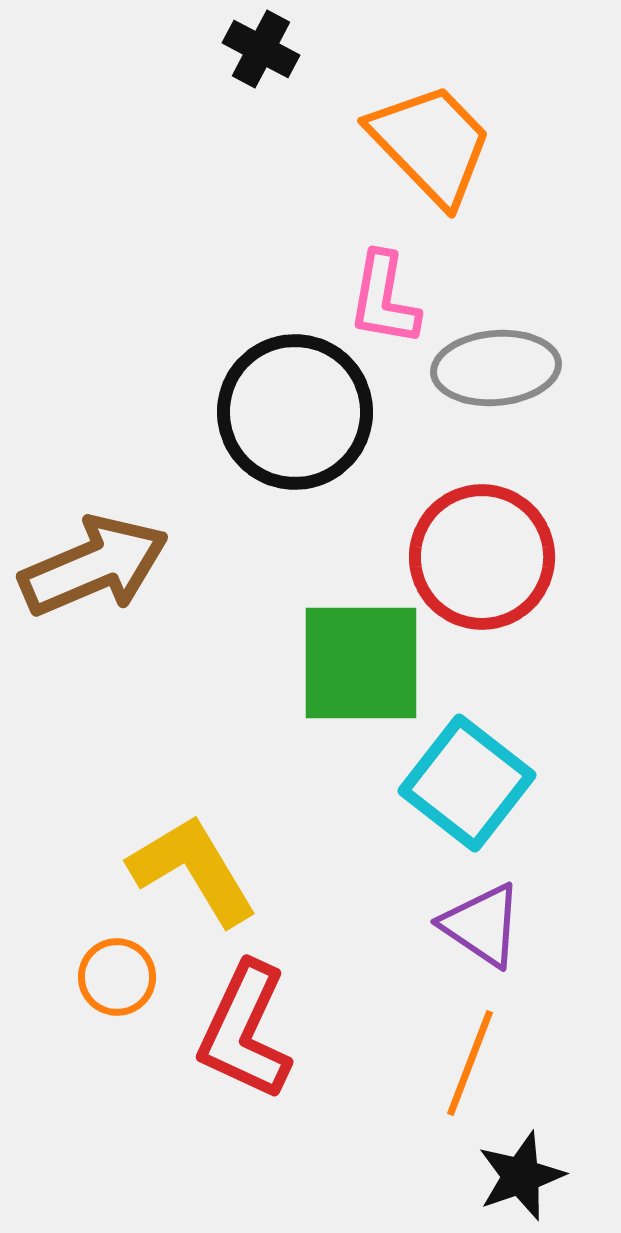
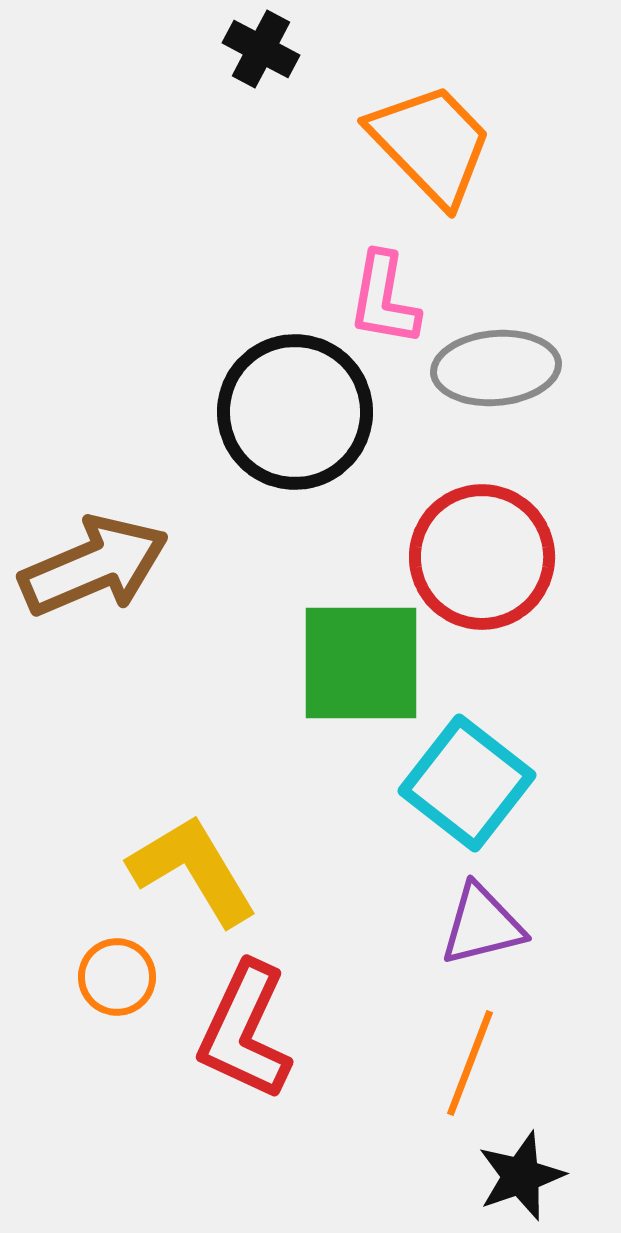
purple triangle: rotated 48 degrees counterclockwise
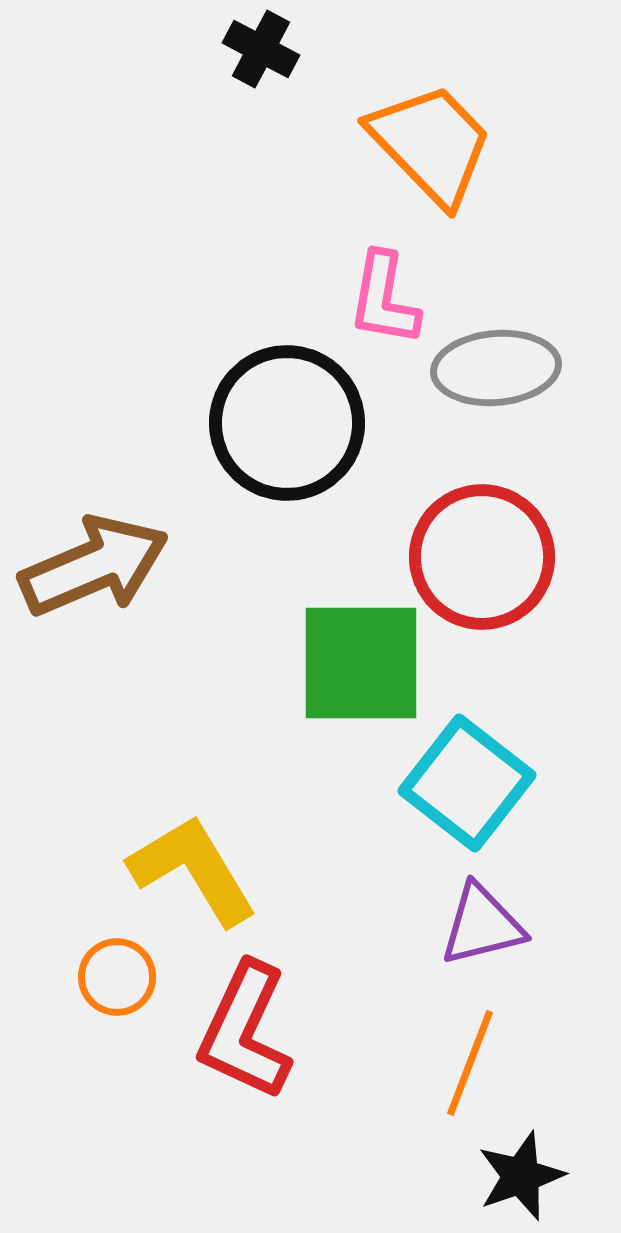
black circle: moved 8 px left, 11 px down
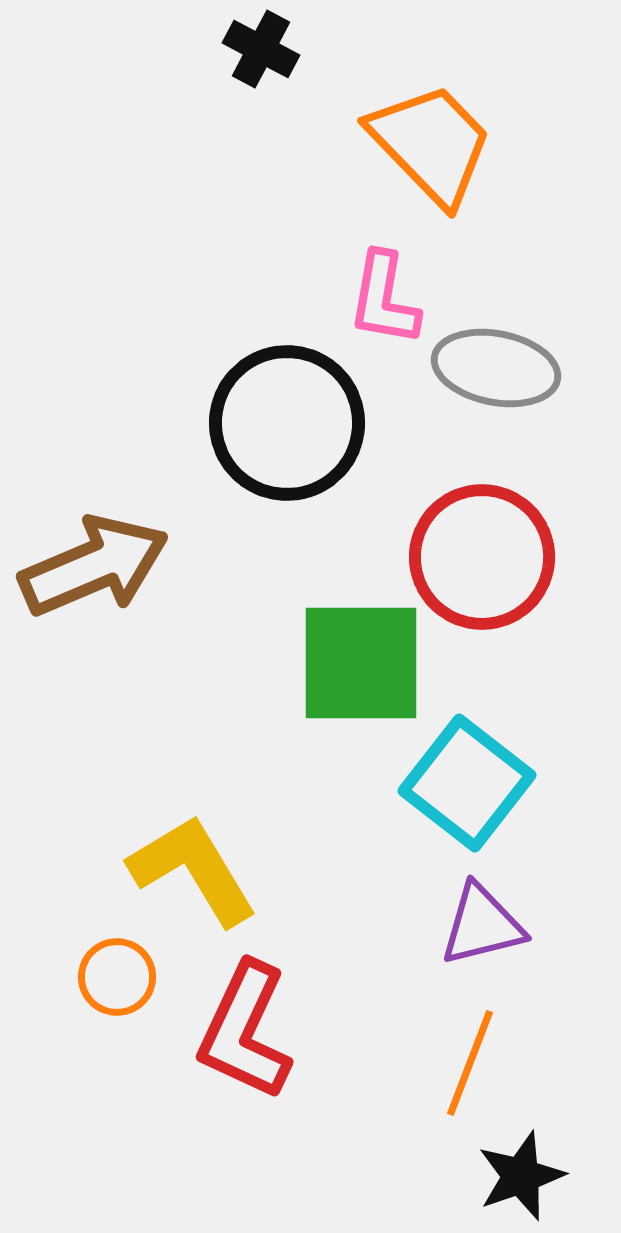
gray ellipse: rotated 16 degrees clockwise
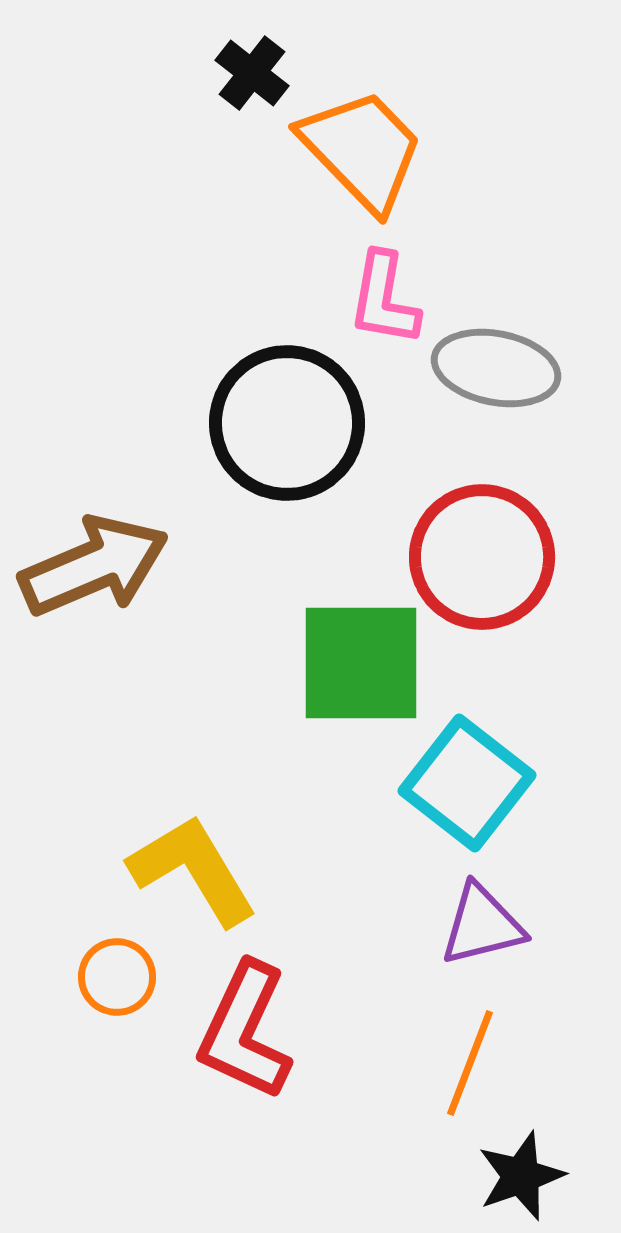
black cross: moved 9 px left, 24 px down; rotated 10 degrees clockwise
orange trapezoid: moved 69 px left, 6 px down
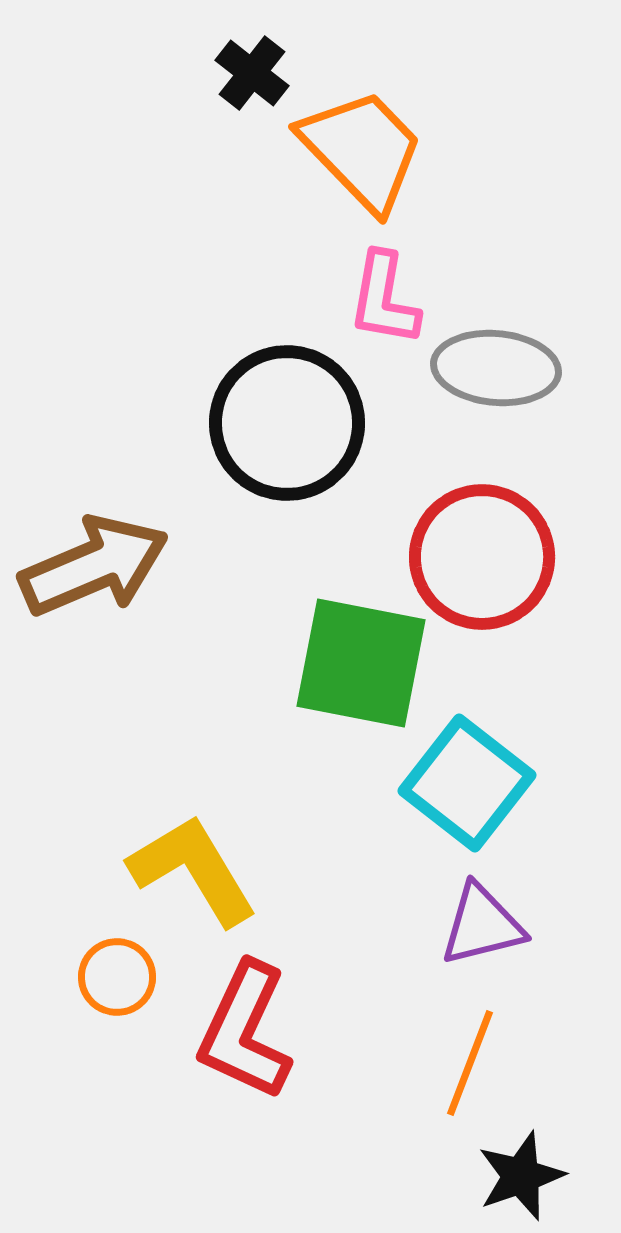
gray ellipse: rotated 6 degrees counterclockwise
green square: rotated 11 degrees clockwise
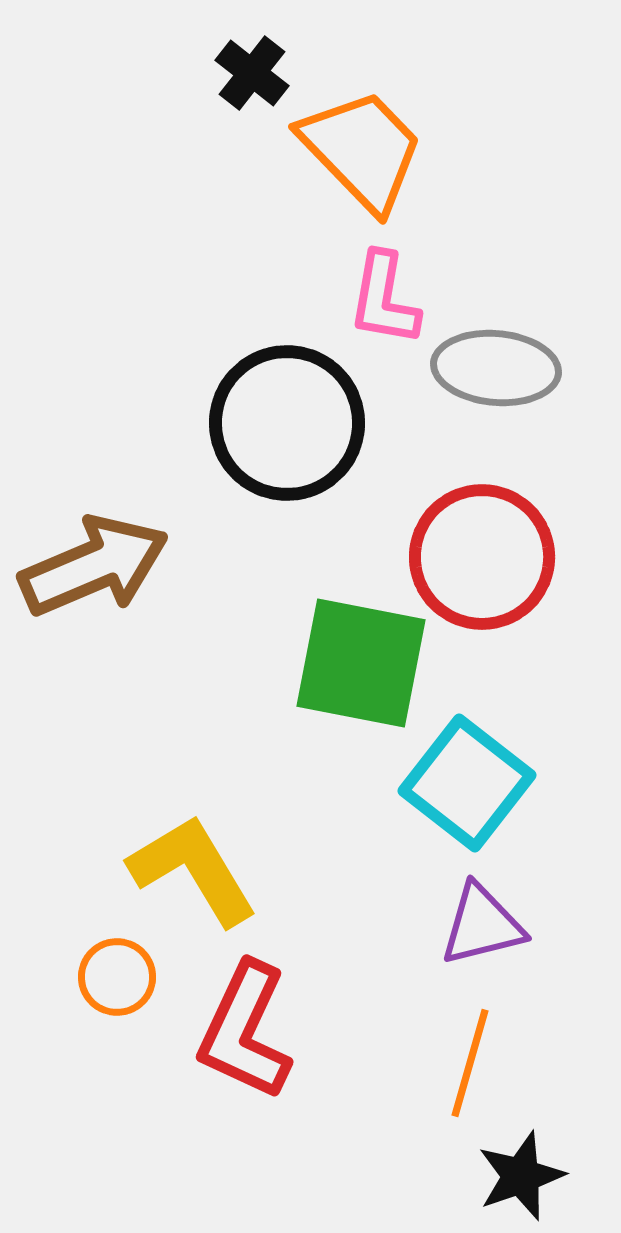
orange line: rotated 5 degrees counterclockwise
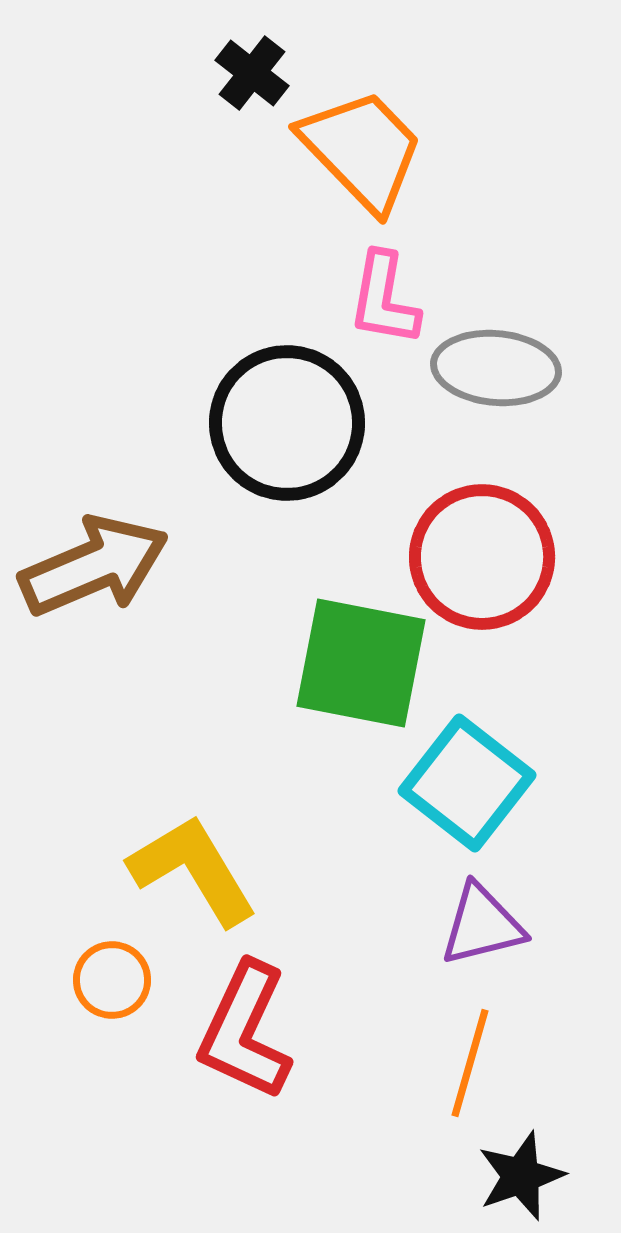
orange circle: moved 5 px left, 3 px down
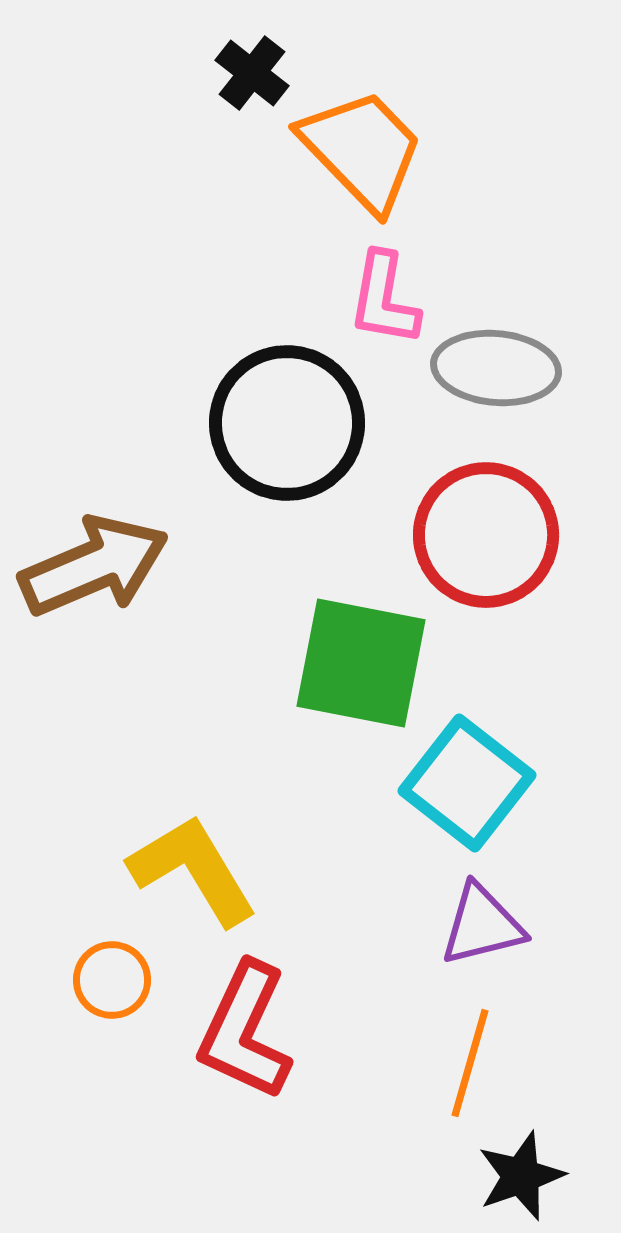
red circle: moved 4 px right, 22 px up
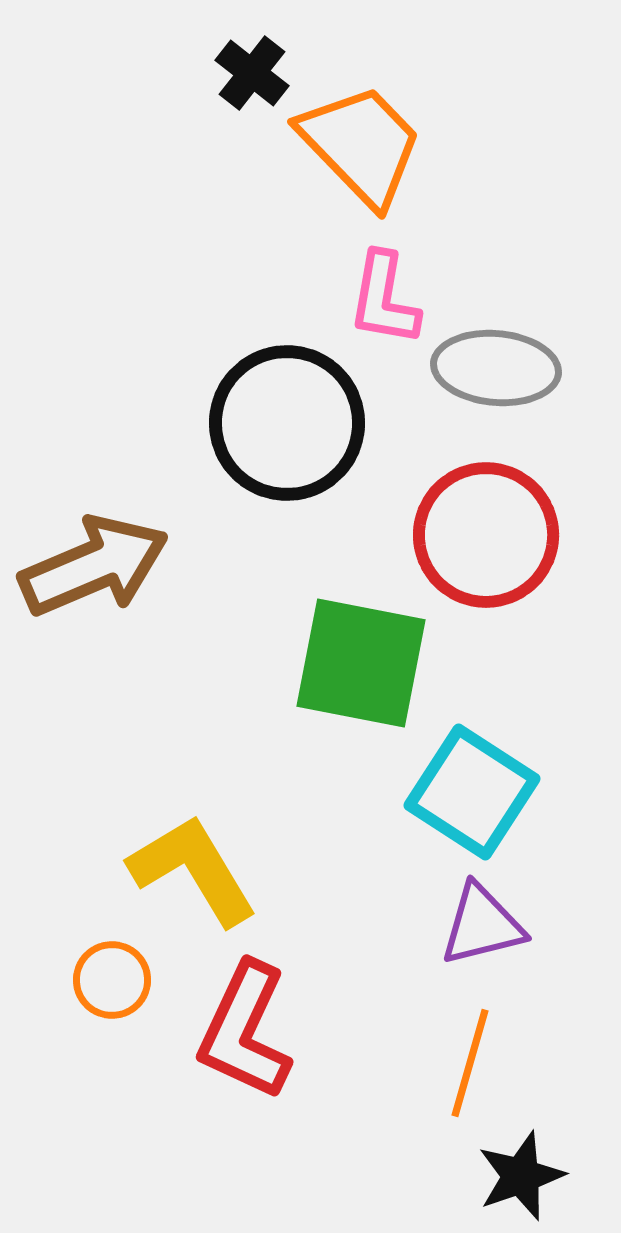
orange trapezoid: moved 1 px left, 5 px up
cyan square: moved 5 px right, 9 px down; rotated 5 degrees counterclockwise
